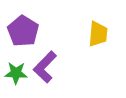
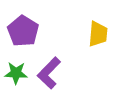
purple L-shape: moved 4 px right, 6 px down
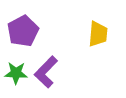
purple pentagon: rotated 12 degrees clockwise
purple L-shape: moved 3 px left, 1 px up
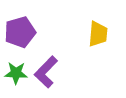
purple pentagon: moved 3 px left, 1 px down; rotated 12 degrees clockwise
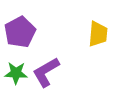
purple pentagon: rotated 12 degrees counterclockwise
purple L-shape: rotated 16 degrees clockwise
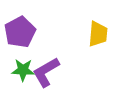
green star: moved 7 px right, 3 px up
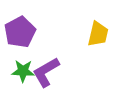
yellow trapezoid: rotated 8 degrees clockwise
green star: moved 1 px down
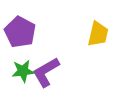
purple pentagon: rotated 16 degrees counterclockwise
green star: rotated 10 degrees counterclockwise
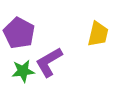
purple pentagon: moved 1 px left, 1 px down
purple L-shape: moved 3 px right, 10 px up
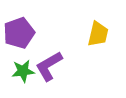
purple pentagon: rotated 24 degrees clockwise
purple L-shape: moved 4 px down
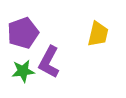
purple pentagon: moved 4 px right
purple L-shape: moved 4 px up; rotated 32 degrees counterclockwise
